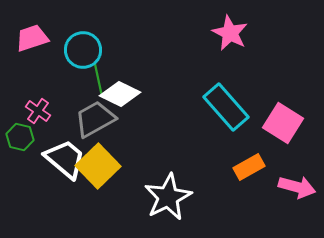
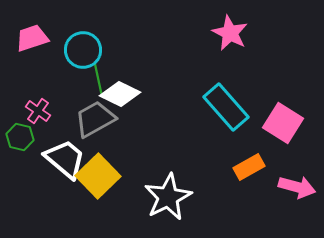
yellow square: moved 10 px down
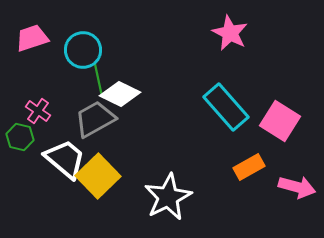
pink square: moved 3 px left, 2 px up
